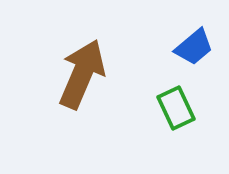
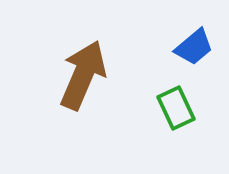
brown arrow: moved 1 px right, 1 px down
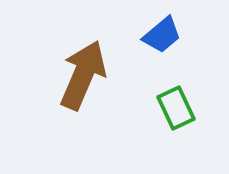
blue trapezoid: moved 32 px left, 12 px up
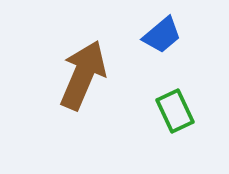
green rectangle: moved 1 px left, 3 px down
